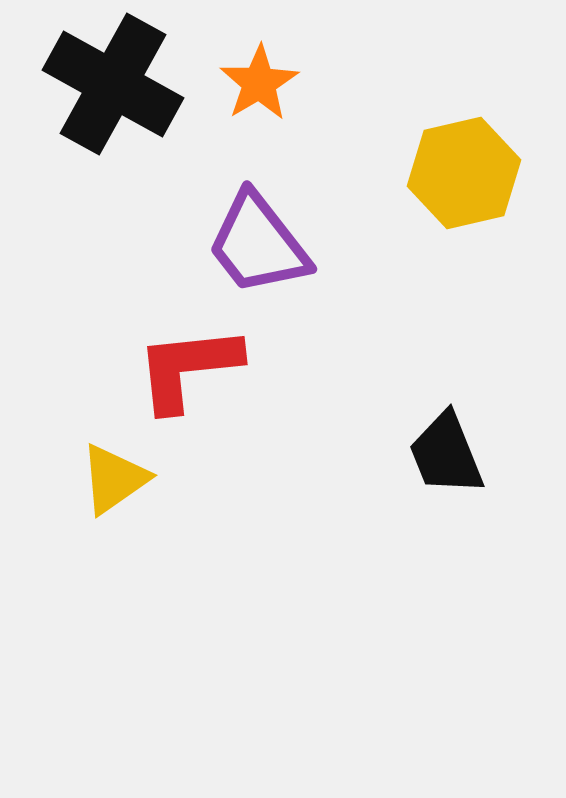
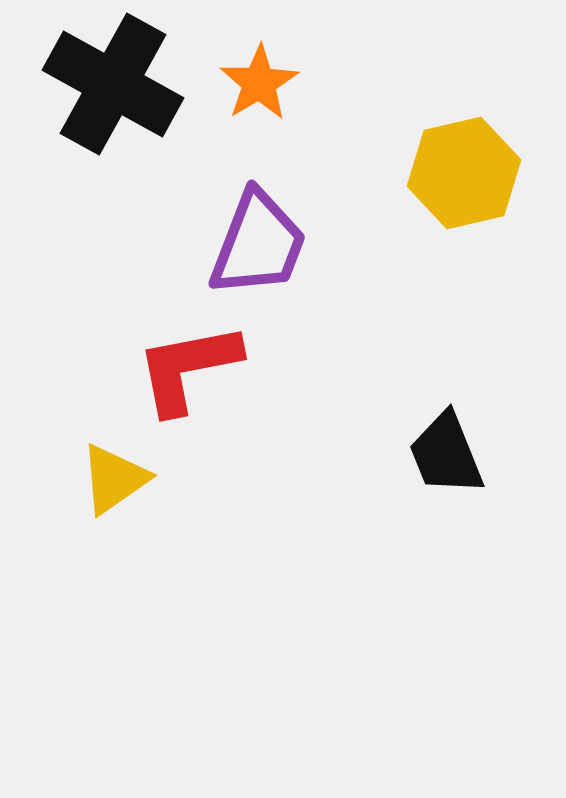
purple trapezoid: rotated 121 degrees counterclockwise
red L-shape: rotated 5 degrees counterclockwise
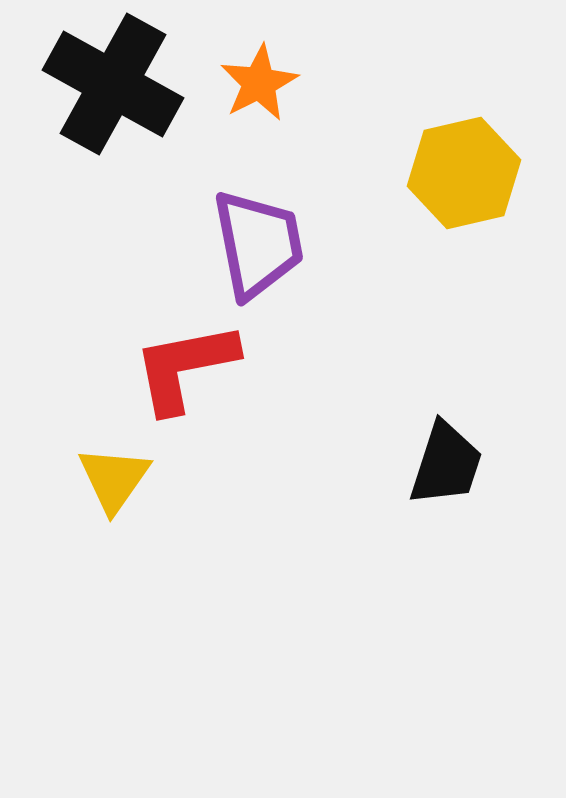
orange star: rotated 4 degrees clockwise
purple trapezoid: rotated 32 degrees counterclockwise
red L-shape: moved 3 px left, 1 px up
black trapezoid: moved 10 px down; rotated 140 degrees counterclockwise
yellow triangle: rotated 20 degrees counterclockwise
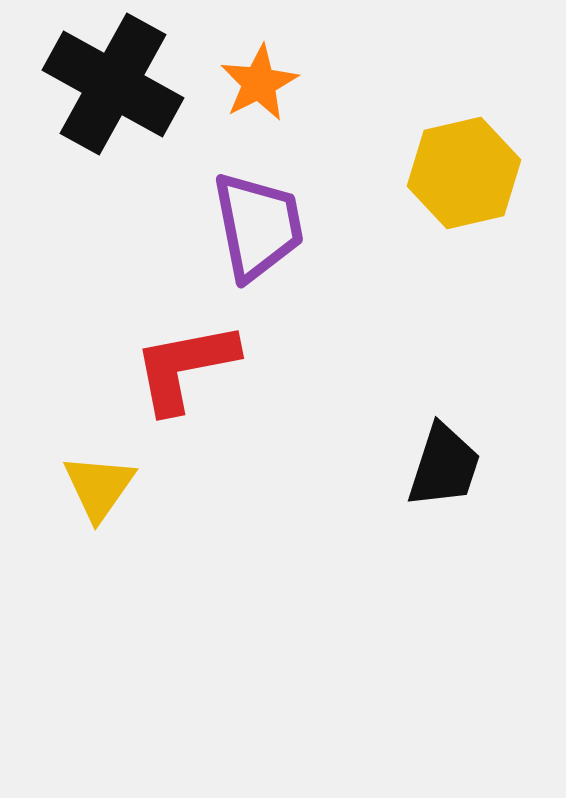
purple trapezoid: moved 18 px up
black trapezoid: moved 2 px left, 2 px down
yellow triangle: moved 15 px left, 8 px down
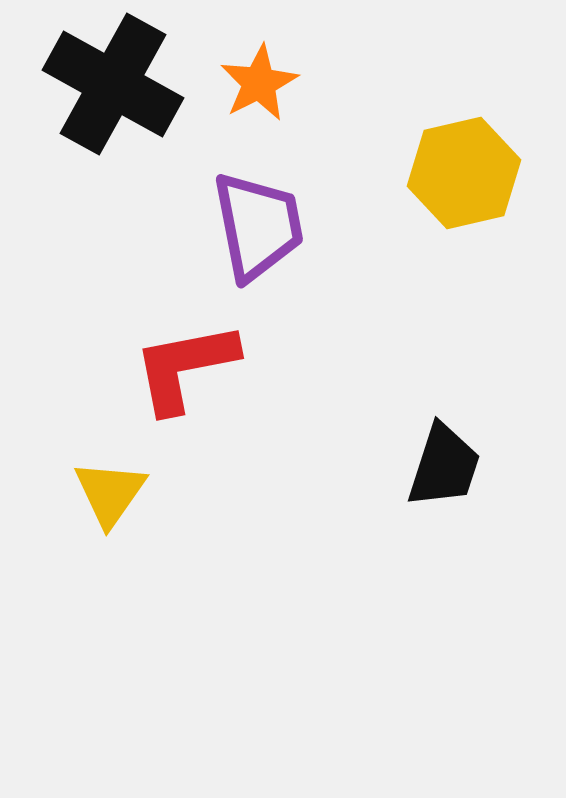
yellow triangle: moved 11 px right, 6 px down
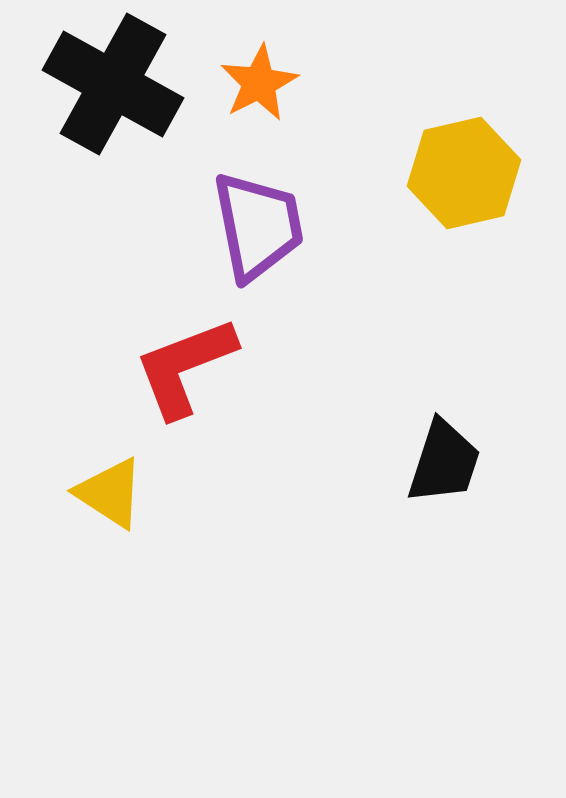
red L-shape: rotated 10 degrees counterclockwise
black trapezoid: moved 4 px up
yellow triangle: rotated 32 degrees counterclockwise
